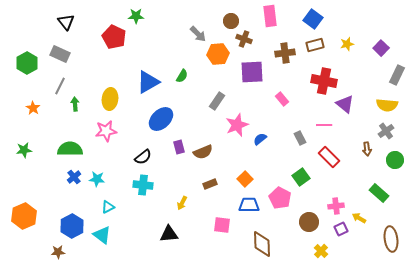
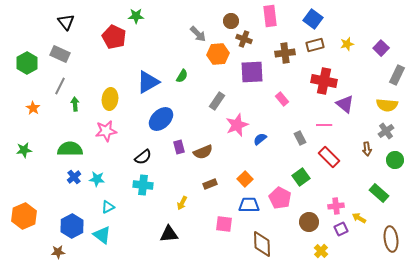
pink square at (222, 225): moved 2 px right, 1 px up
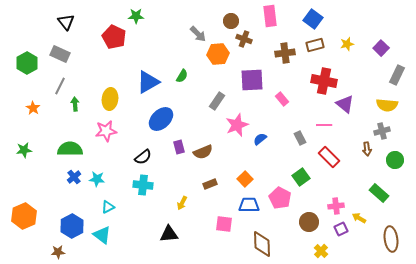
purple square at (252, 72): moved 8 px down
gray cross at (386, 131): moved 4 px left; rotated 21 degrees clockwise
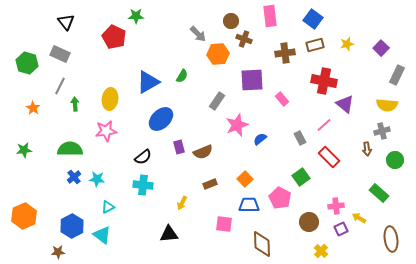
green hexagon at (27, 63): rotated 15 degrees counterclockwise
pink line at (324, 125): rotated 42 degrees counterclockwise
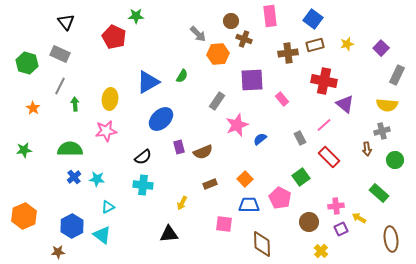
brown cross at (285, 53): moved 3 px right
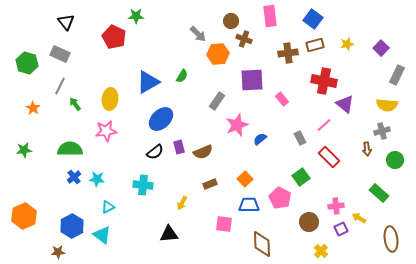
green arrow at (75, 104): rotated 32 degrees counterclockwise
black semicircle at (143, 157): moved 12 px right, 5 px up
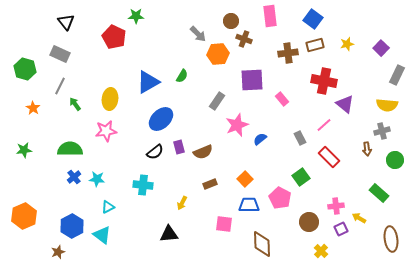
green hexagon at (27, 63): moved 2 px left, 6 px down
brown star at (58, 252): rotated 16 degrees counterclockwise
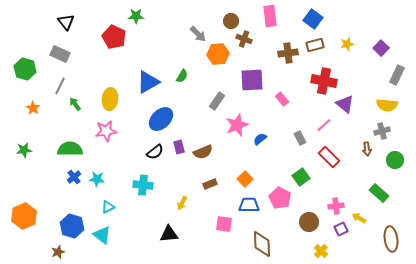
blue hexagon at (72, 226): rotated 15 degrees counterclockwise
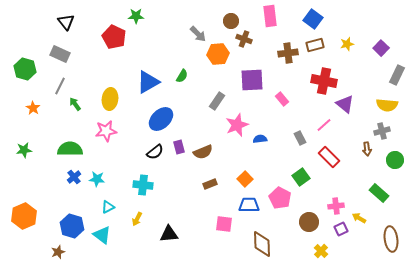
blue semicircle at (260, 139): rotated 32 degrees clockwise
yellow arrow at (182, 203): moved 45 px left, 16 px down
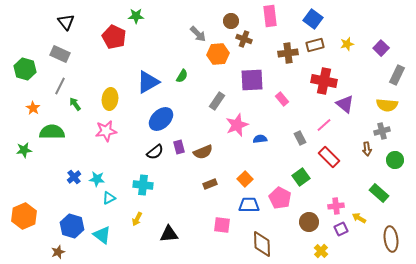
green semicircle at (70, 149): moved 18 px left, 17 px up
cyan triangle at (108, 207): moved 1 px right, 9 px up
pink square at (224, 224): moved 2 px left, 1 px down
